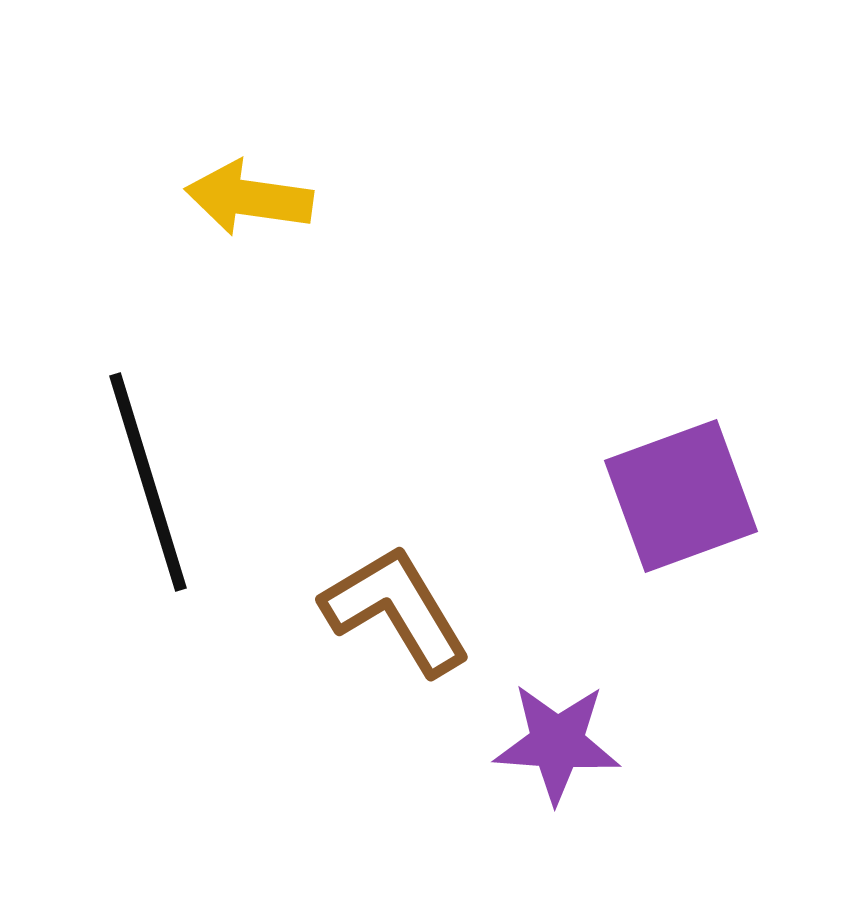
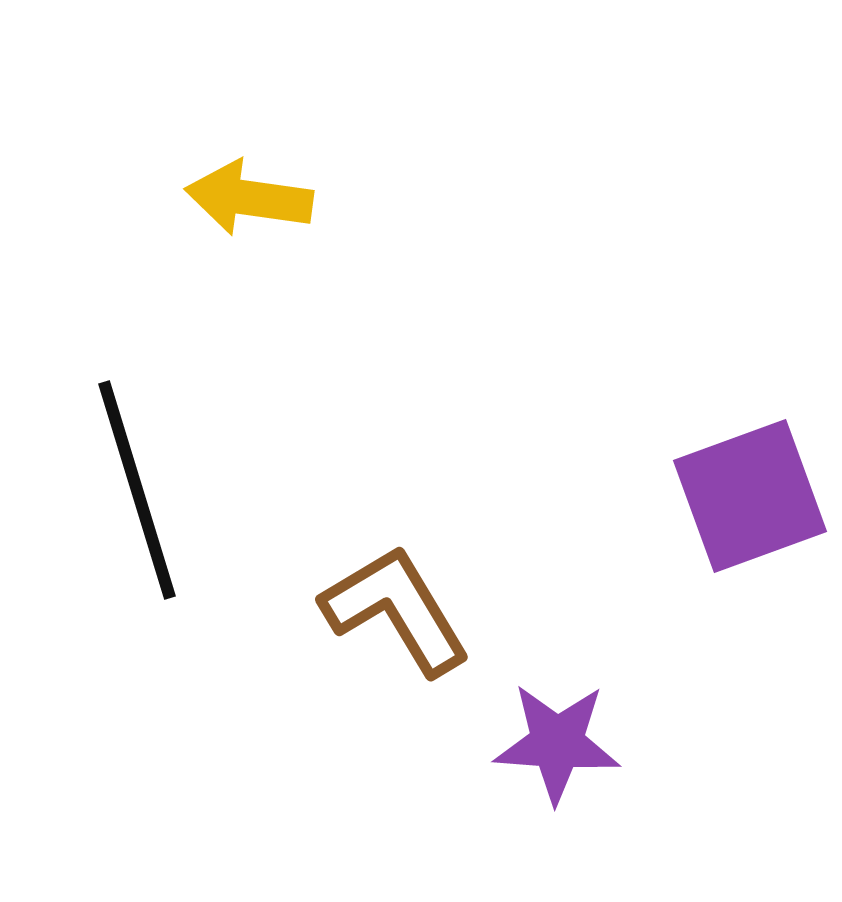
black line: moved 11 px left, 8 px down
purple square: moved 69 px right
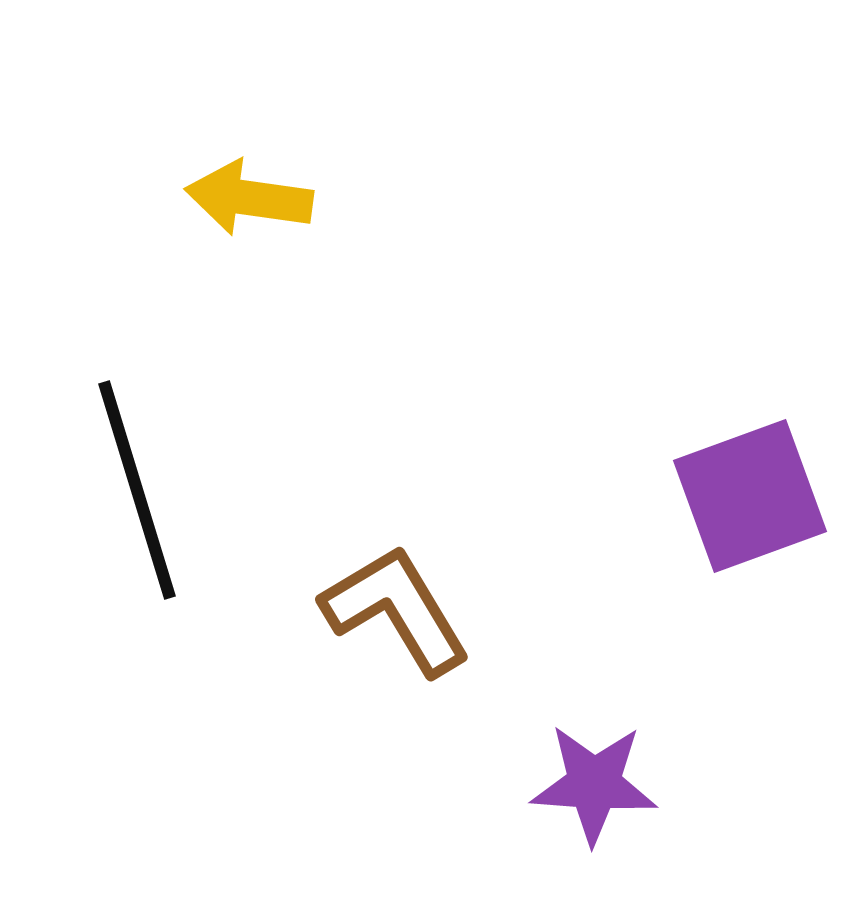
purple star: moved 37 px right, 41 px down
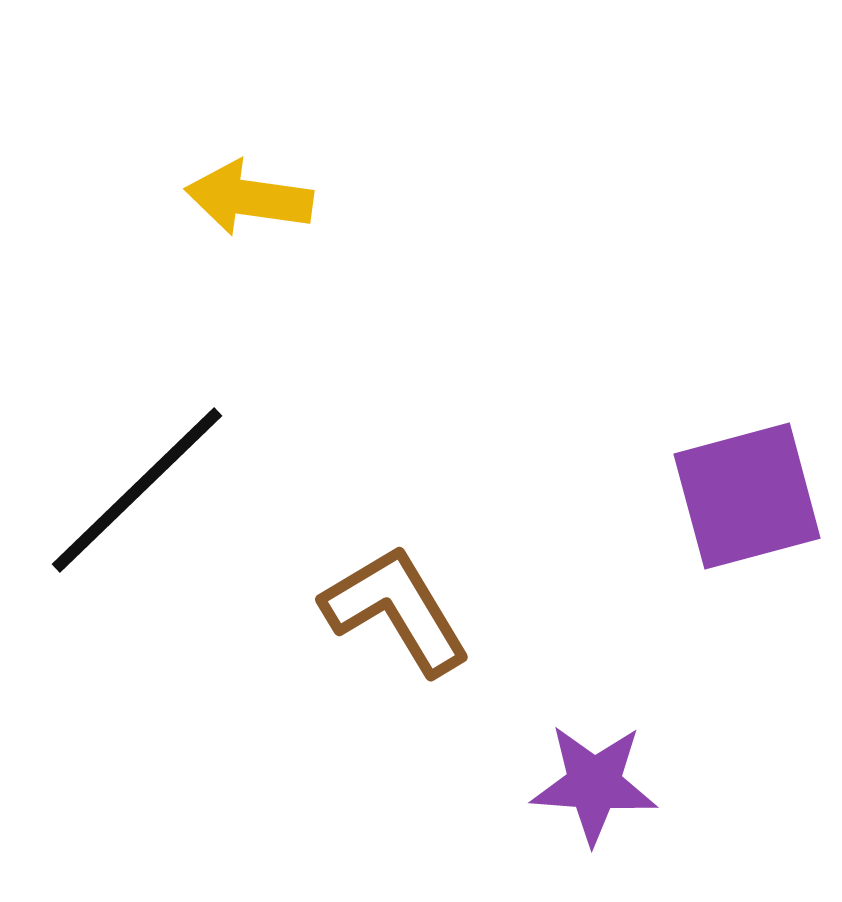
black line: rotated 63 degrees clockwise
purple square: moved 3 px left; rotated 5 degrees clockwise
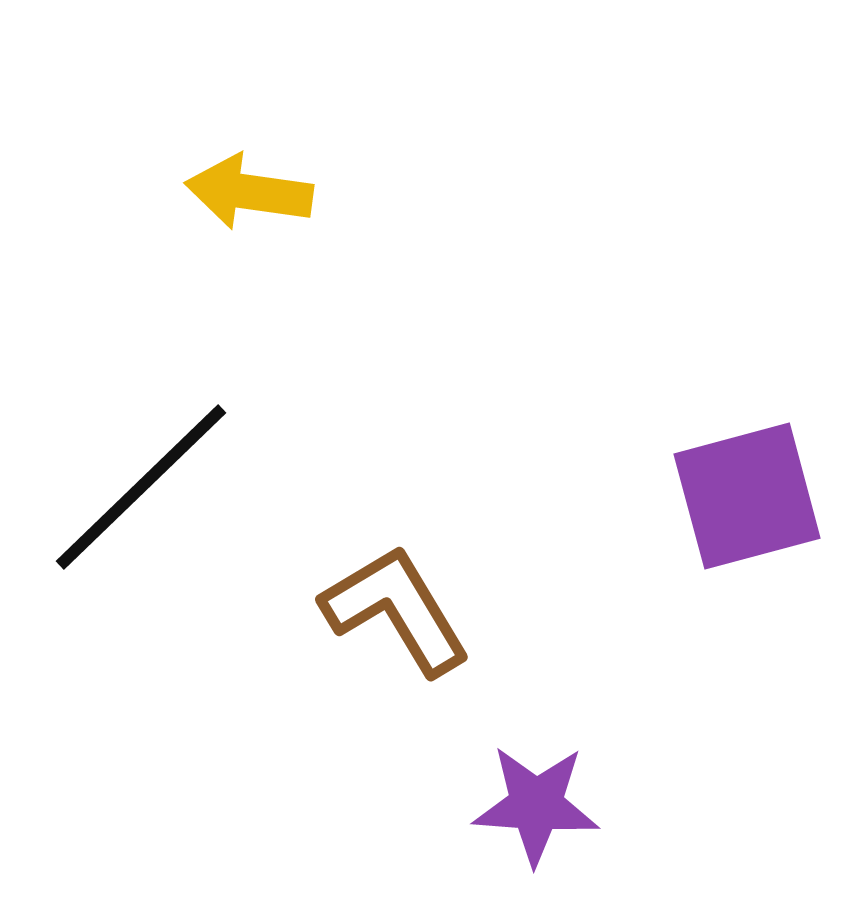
yellow arrow: moved 6 px up
black line: moved 4 px right, 3 px up
purple star: moved 58 px left, 21 px down
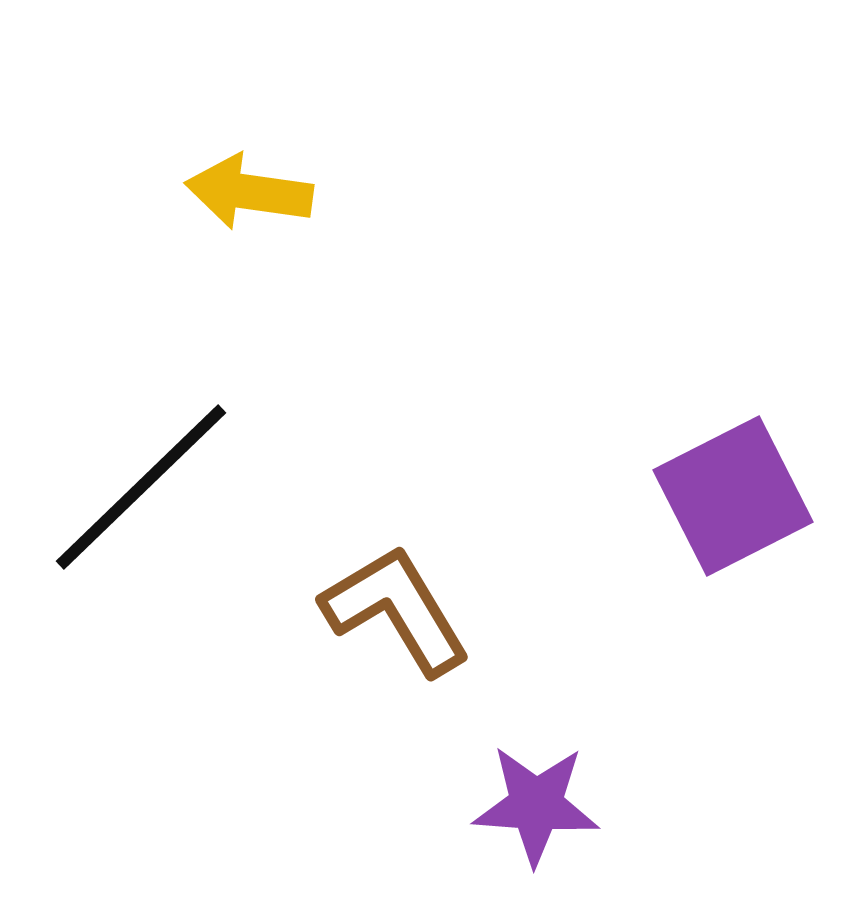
purple square: moved 14 px left; rotated 12 degrees counterclockwise
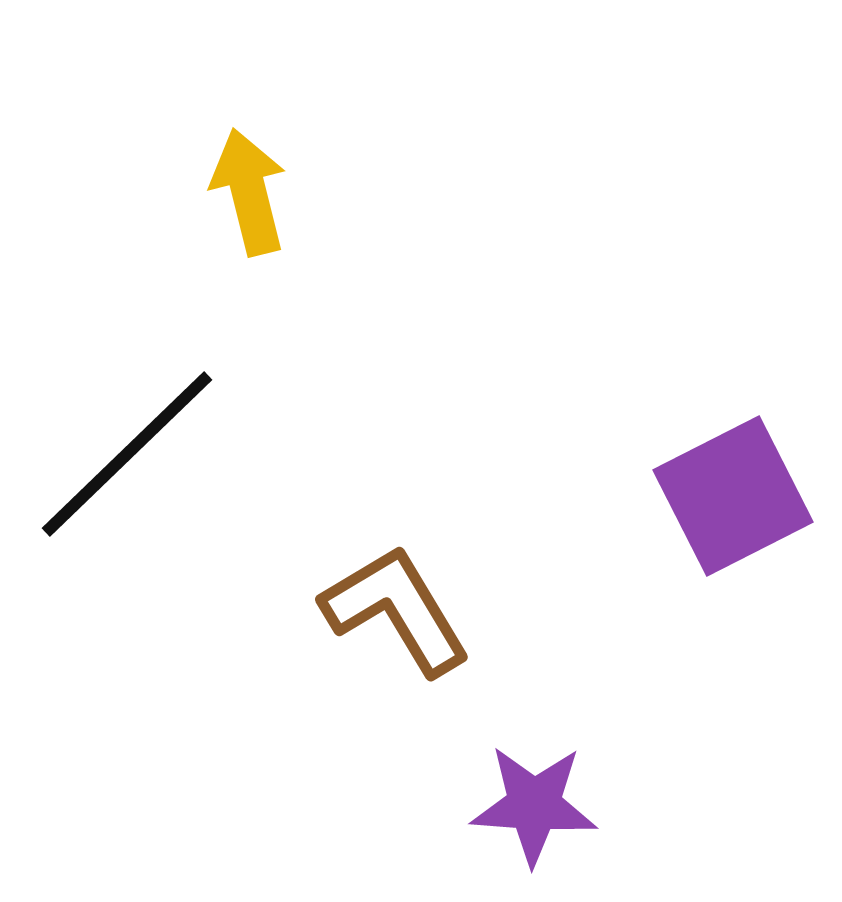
yellow arrow: rotated 68 degrees clockwise
black line: moved 14 px left, 33 px up
purple star: moved 2 px left
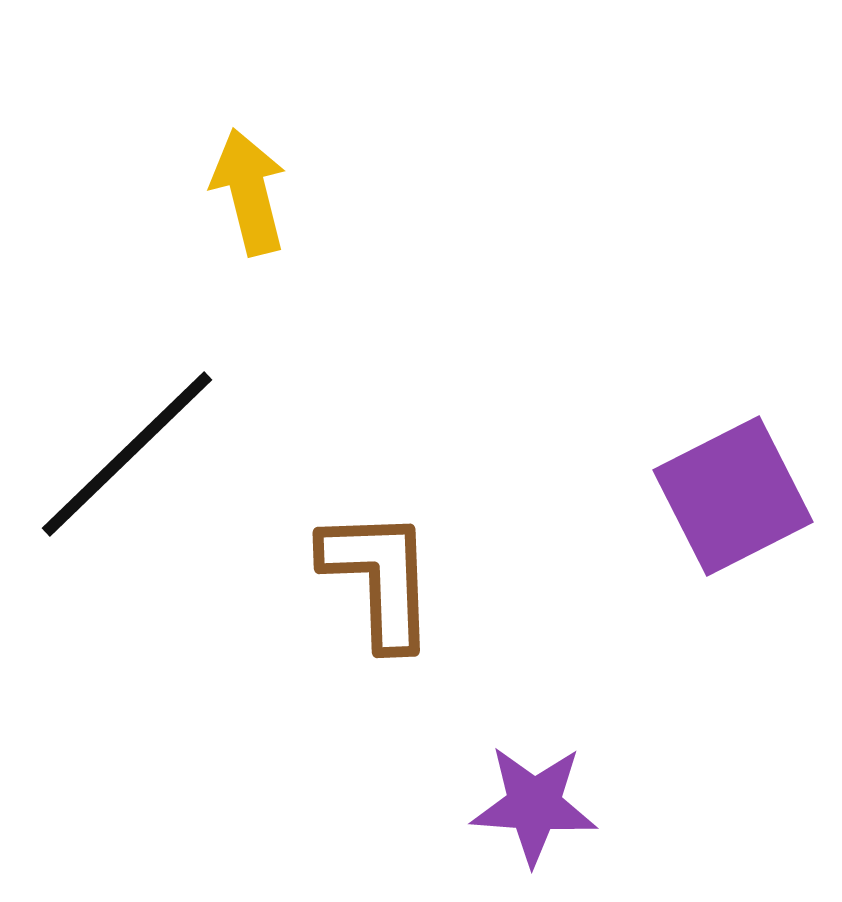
brown L-shape: moved 17 px left, 32 px up; rotated 29 degrees clockwise
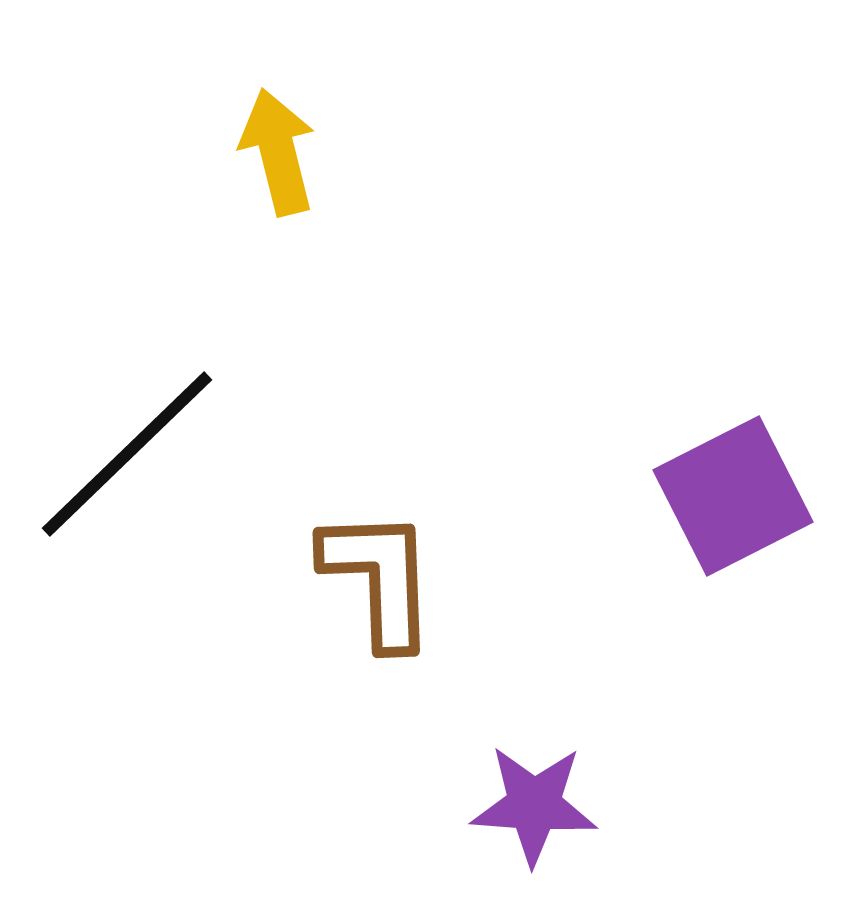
yellow arrow: moved 29 px right, 40 px up
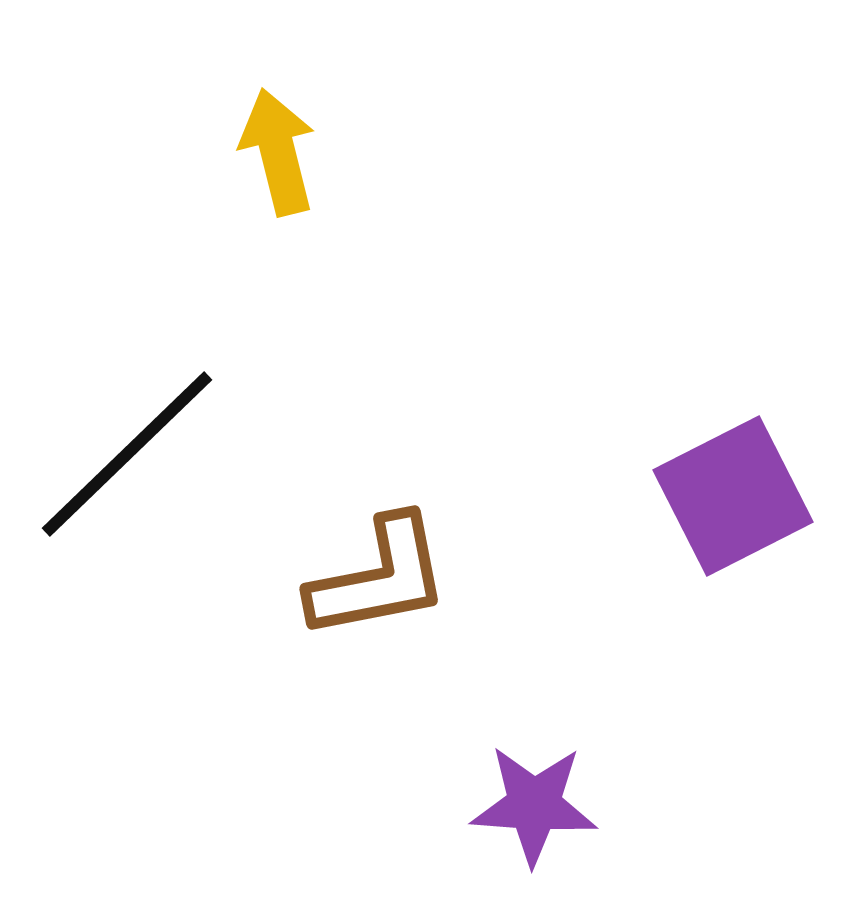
brown L-shape: rotated 81 degrees clockwise
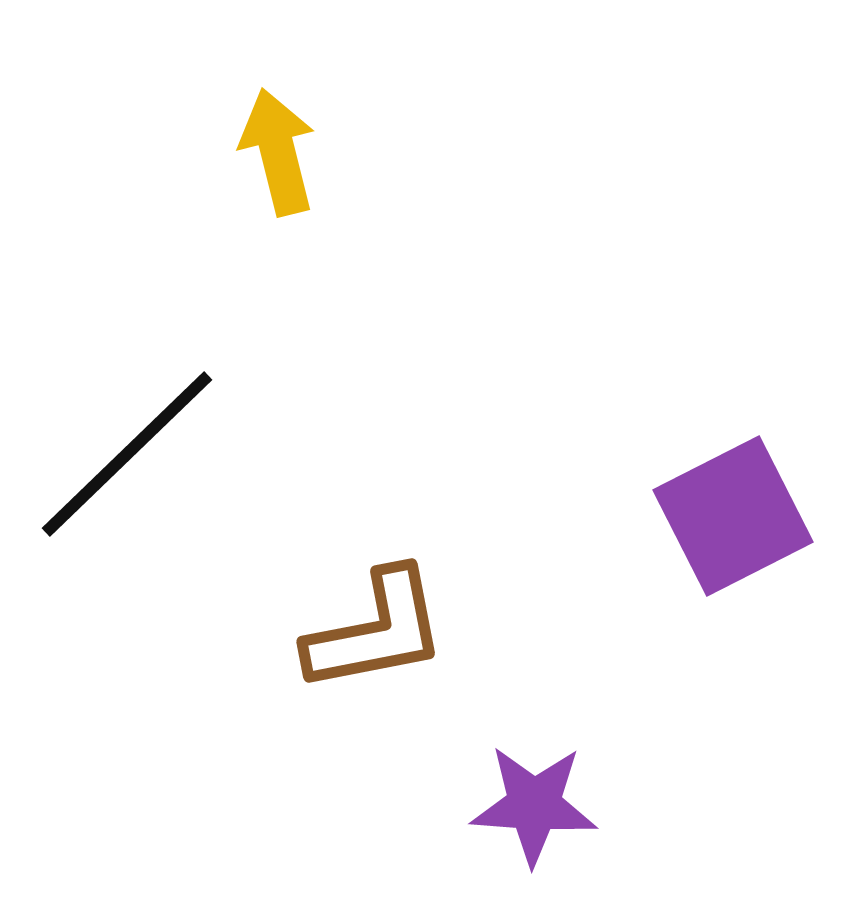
purple square: moved 20 px down
brown L-shape: moved 3 px left, 53 px down
